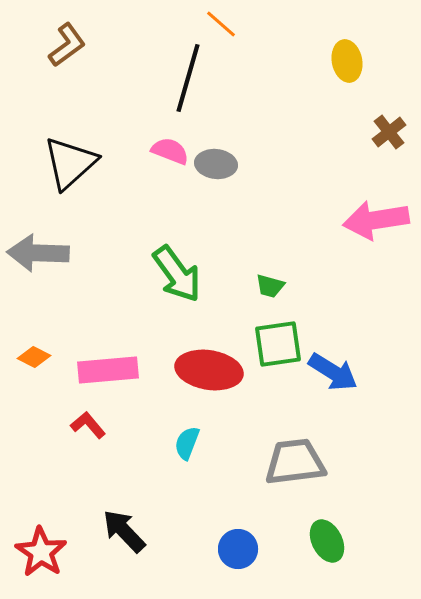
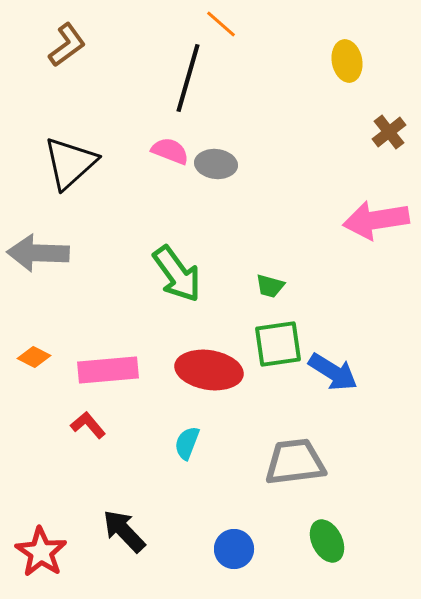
blue circle: moved 4 px left
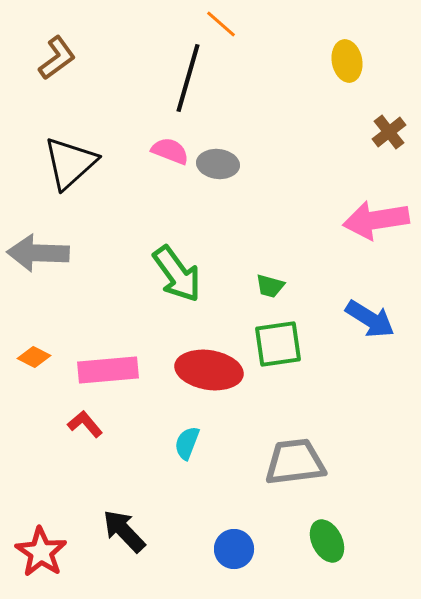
brown L-shape: moved 10 px left, 13 px down
gray ellipse: moved 2 px right
blue arrow: moved 37 px right, 53 px up
red L-shape: moved 3 px left, 1 px up
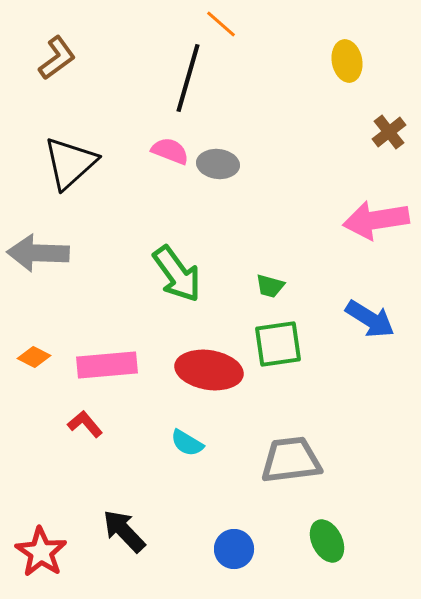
pink rectangle: moved 1 px left, 5 px up
cyan semicircle: rotated 80 degrees counterclockwise
gray trapezoid: moved 4 px left, 2 px up
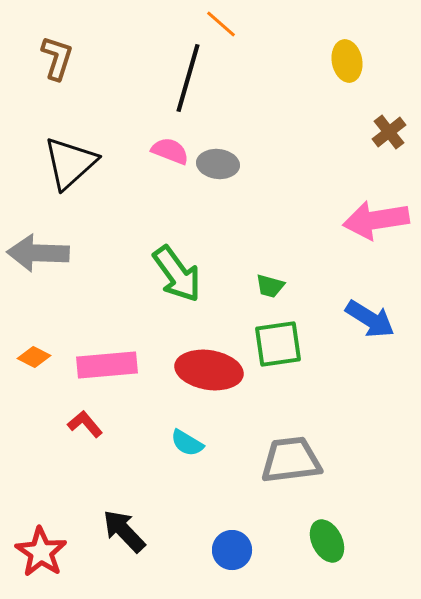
brown L-shape: rotated 36 degrees counterclockwise
blue circle: moved 2 px left, 1 px down
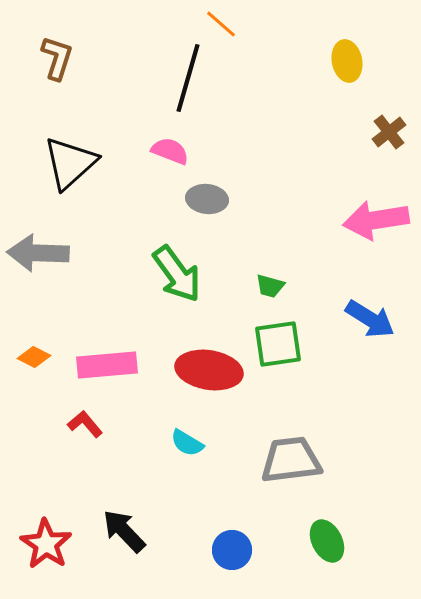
gray ellipse: moved 11 px left, 35 px down
red star: moved 5 px right, 8 px up
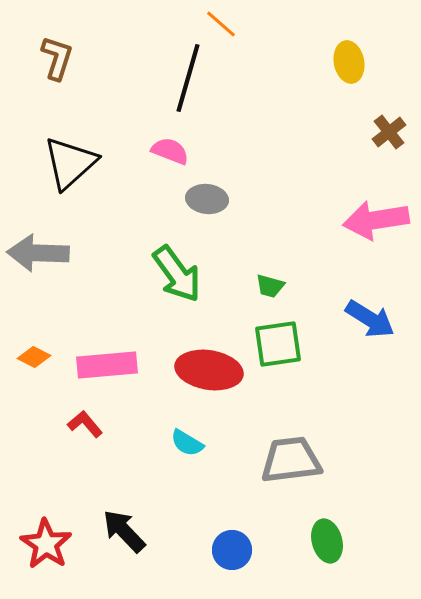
yellow ellipse: moved 2 px right, 1 px down
green ellipse: rotated 12 degrees clockwise
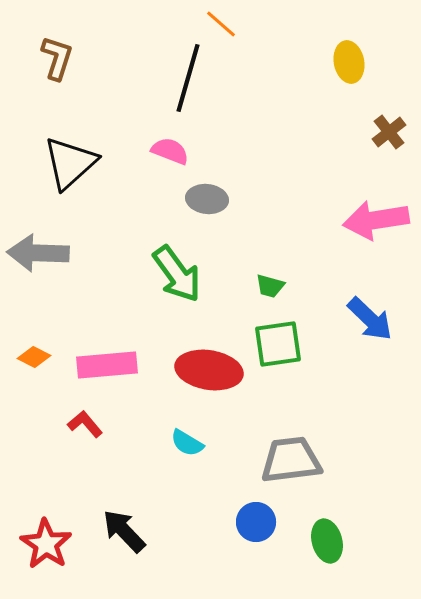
blue arrow: rotated 12 degrees clockwise
blue circle: moved 24 px right, 28 px up
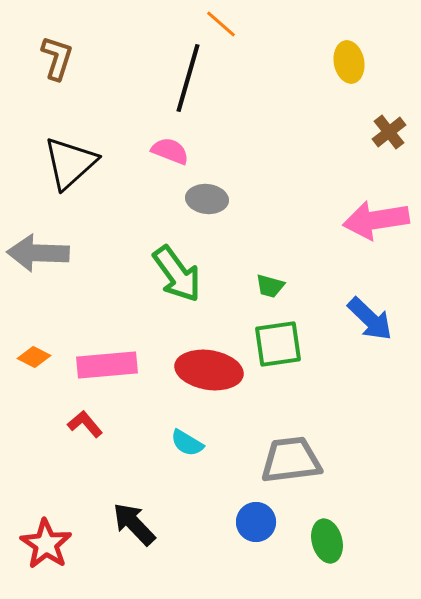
black arrow: moved 10 px right, 7 px up
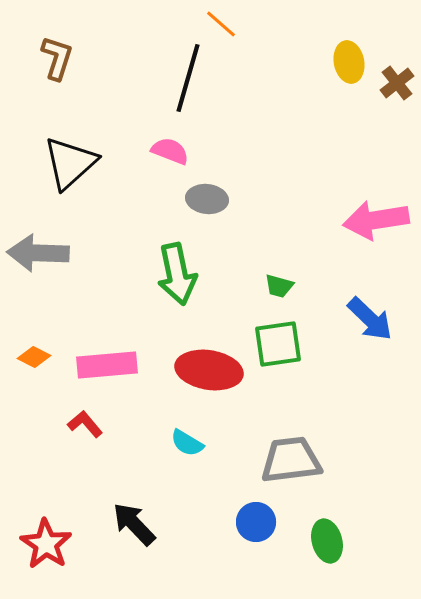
brown cross: moved 8 px right, 49 px up
green arrow: rotated 24 degrees clockwise
green trapezoid: moved 9 px right
